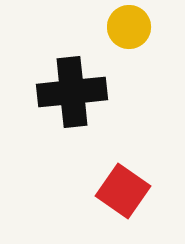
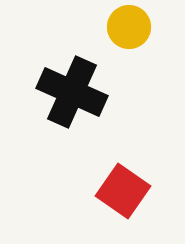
black cross: rotated 30 degrees clockwise
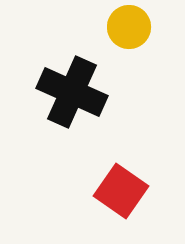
red square: moved 2 px left
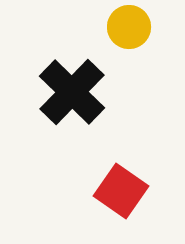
black cross: rotated 20 degrees clockwise
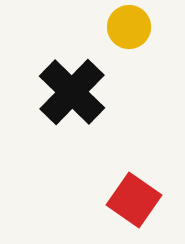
red square: moved 13 px right, 9 px down
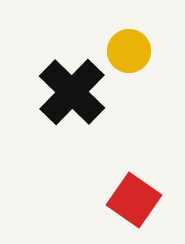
yellow circle: moved 24 px down
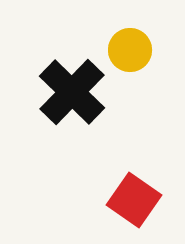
yellow circle: moved 1 px right, 1 px up
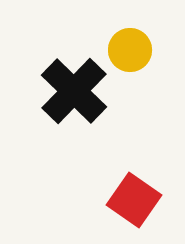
black cross: moved 2 px right, 1 px up
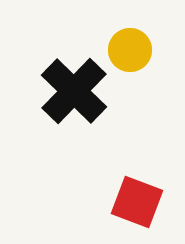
red square: moved 3 px right, 2 px down; rotated 14 degrees counterclockwise
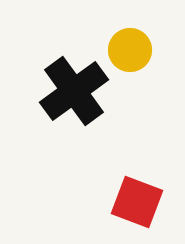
black cross: rotated 10 degrees clockwise
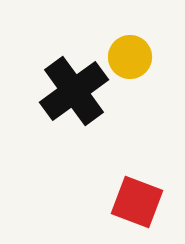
yellow circle: moved 7 px down
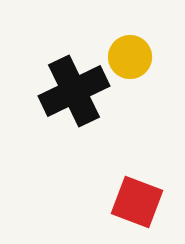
black cross: rotated 10 degrees clockwise
